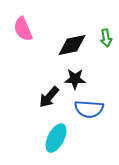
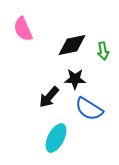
green arrow: moved 3 px left, 13 px down
blue semicircle: rotated 28 degrees clockwise
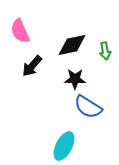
pink semicircle: moved 3 px left, 2 px down
green arrow: moved 2 px right
black arrow: moved 17 px left, 31 px up
blue semicircle: moved 1 px left, 2 px up
cyan ellipse: moved 8 px right, 8 px down
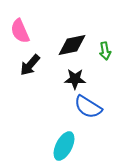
black arrow: moved 2 px left, 1 px up
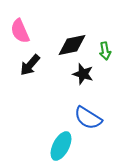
black star: moved 8 px right, 5 px up; rotated 15 degrees clockwise
blue semicircle: moved 11 px down
cyan ellipse: moved 3 px left
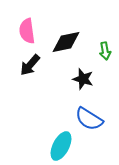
pink semicircle: moved 7 px right; rotated 15 degrees clockwise
black diamond: moved 6 px left, 3 px up
black star: moved 5 px down
blue semicircle: moved 1 px right, 1 px down
